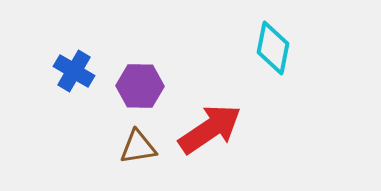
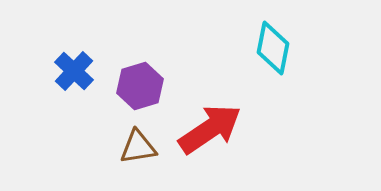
blue cross: rotated 12 degrees clockwise
purple hexagon: rotated 18 degrees counterclockwise
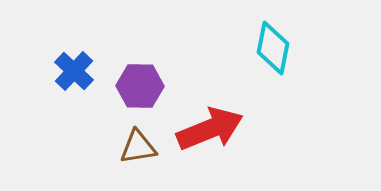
purple hexagon: rotated 18 degrees clockwise
red arrow: rotated 12 degrees clockwise
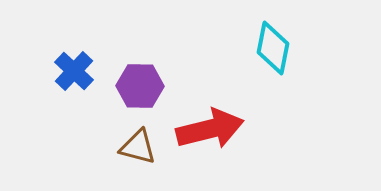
red arrow: rotated 8 degrees clockwise
brown triangle: rotated 24 degrees clockwise
